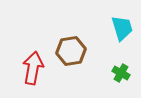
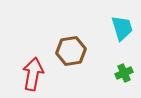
red arrow: moved 6 px down
green cross: moved 3 px right; rotated 36 degrees clockwise
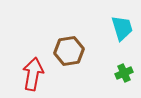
brown hexagon: moved 2 px left
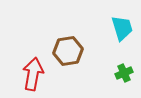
brown hexagon: moved 1 px left
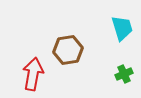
brown hexagon: moved 1 px up
green cross: moved 1 px down
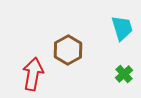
brown hexagon: rotated 20 degrees counterclockwise
green cross: rotated 18 degrees counterclockwise
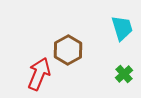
red arrow: moved 6 px right; rotated 12 degrees clockwise
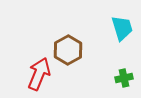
green cross: moved 4 px down; rotated 30 degrees clockwise
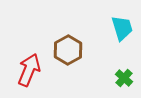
red arrow: moved 10 px left, 4 px up
green cross: rotated 36 degrees counterclockwise
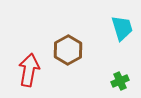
red arrow: rotated 12 degrees counterclockwise
green cross: moved 4 px left, 3 px down; rotated 24 degrees clockwise
